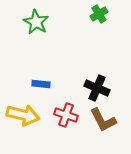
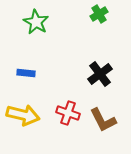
blue rectangle: moved 15 px left, 11 px up
black cross: moved 3 px right, 14 px up; rotated 30 degrees clockwise
red cross: moved 2 px right, 2 px up
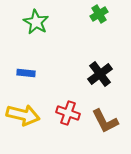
brown L-shape: moved 2 px right, 1 px down
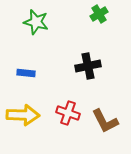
green star: rotated 15 degrees counterclockwise
black cross: moved 12 px left, 8 px up; rotated 25 degrees clockwise
yellow arrow: rotated 12 degrees counterclockwise
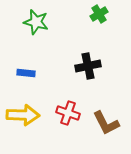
brown L-shape: moved 1 px right, 2 px down
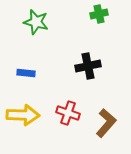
green cross: rotated 18 degrees clockwise
brown L-shape: rotated 112 degrees counterclockwise
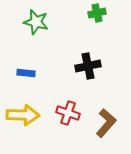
green cross: moved 2 px left, 1 px up
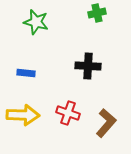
black cross: rotated 15 degrees clockwise
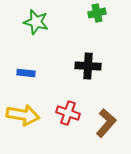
yellow arrow: rotated 8 degrees clockwise
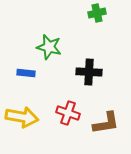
green star: moved 13 px right, 25 px down
black cross: moved 1 px right, 6 px down
yellow arrow: moved 1 px left, 2 px down
brown L-shape: rotated 40 degrees clockwise
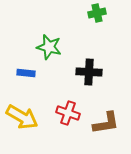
yellow arrow: rotated 20 degrees clockwise
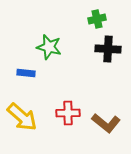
green cross: moved 6 px down
black cross: moved 19 px right, 23 px up
red cross: rotated 20 degrees counterclockwise
yellow arrow: rotated 12 degrees clockwise
brown L-shape: rotated 48 degrees clockwise
